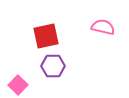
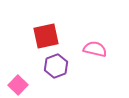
pink semicircle: moved 8 px left, 22 px down
purple hexagon: moved 3 px right; rotated 20 degrees counterclockwise
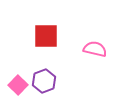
red square: rotated 12 degrees clockwise
purple hexagon: moved 12 px left, 15 px down
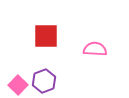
pink semicircle: rotated 10 degrees counterclockwise
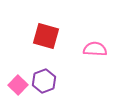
red square: rotated 16 degrees clockwise
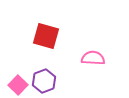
pink semicircle: moved 2 px left, 9 px down
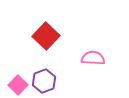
red square: rotated 28 degrees clockwise
